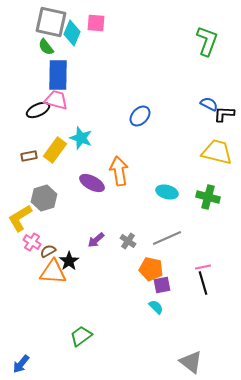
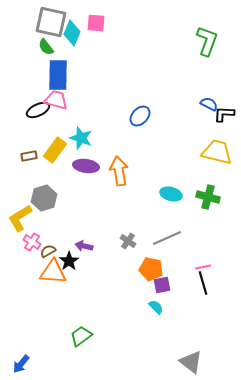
purple ellipse: moved 6 px left, 17 px up; rotated 20 degrees counterclockwise
cyan ellipse: moved 4 px right, 2 px down
purple arrow: moved 12 px left, 6 px down; rotated 54 degrees clockwise
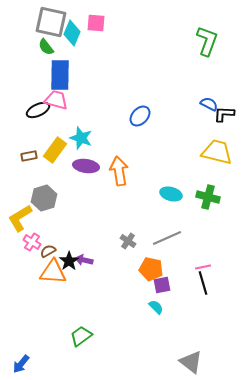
blue rectangle: moved 2 px right
purple arrow: moved 14 px down
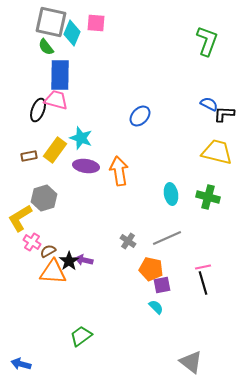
black ellipse: rotated 45 degrees counterclockwise
cyan ellipse: rotated 65 degrees clockwise
blue arrow: rotated 66 degrees clockwise
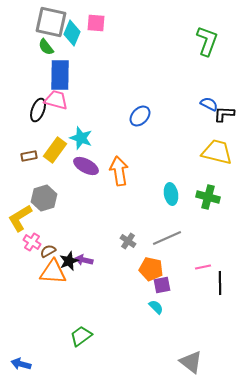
purple ellipse: rotated 20 degrees clockwise
black star: rotated 12 degrees clockwise
black line: moved 17 px right; rotated 15 degrees clockwise
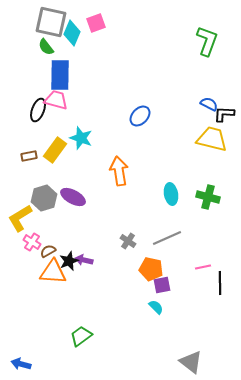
pink square: rotated 24 degrees counterclockwise
yellow trapezoid: moved 5 px left, 13 px up
purple ellipse: moved 13 px left, 31 px down
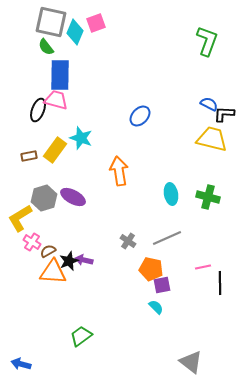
cyan diamond: moved 3 px right, 1 px up
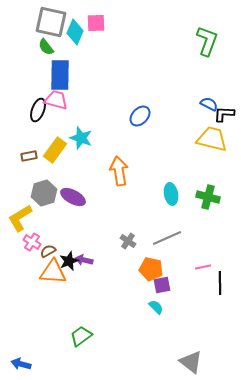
pink square: rotated 18 degrees clockwise
gray hexagon: moved 5 px up
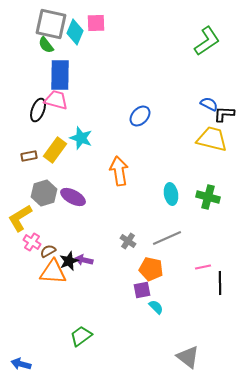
gray square: moved 2 px down
green L-shape: rotated 36 degrees clockwise
green semicircle: moved 2 px up
purple square: moved 20 px left, 5 px down
gray triangle: moved 3 px left, 5 px up
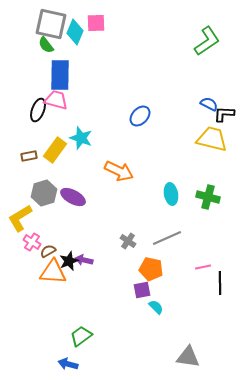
orange arrow: rotated 124 degrees clockwise
gray triangle: rotated 30 degrees counterclockwise
blue arrow: moved 47 px right
